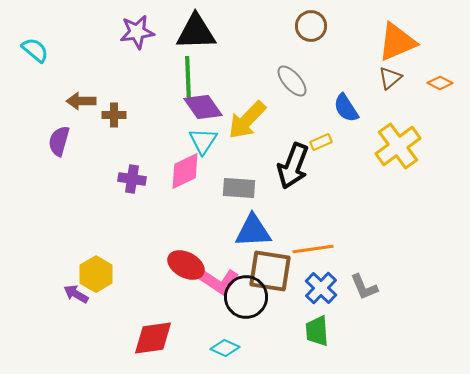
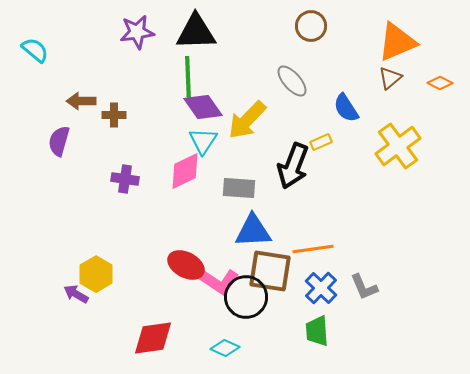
purple cross: moved 7 px left
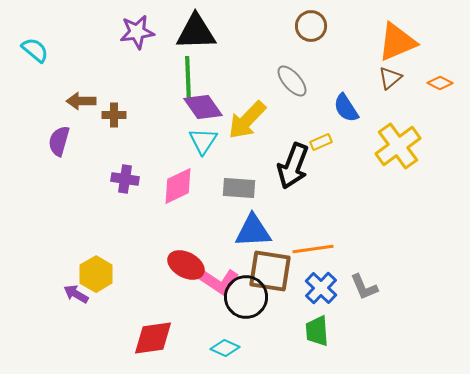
pink diamond: moved 7 px left, 15 px down
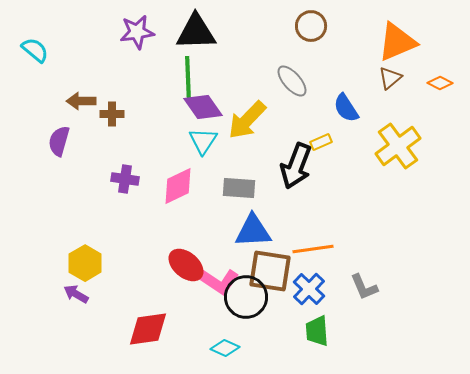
brown cross: moved 2 px left, 1 px up
black arrow: moved 3 px right
red ellipse: rotated 12 degrees clockwise
yellow hexagon: moved 11 px left, 11 px up
blue cross: moved 12 px left, 1 px down
red diamond: moved 5 px left, 9 px up
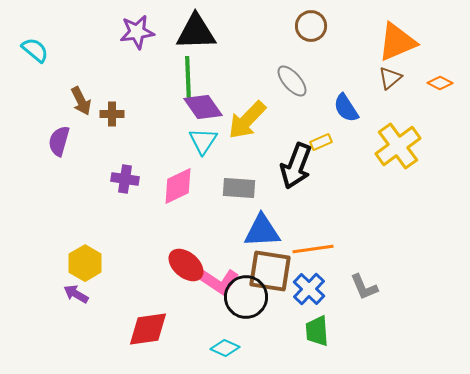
brown arrow: rotated 116 degrees counterclockwise
blue triangle: moved 9 px right
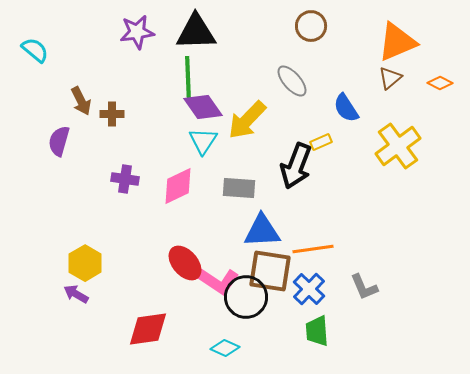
red ellipse: moved 1 px left, 2 px up; rotated 9 degrees clockwise
